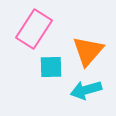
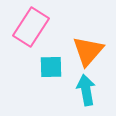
pink rectangle: moved 3 px left, 2 px up
cyan arrow: rotated 96 degrees clockwise
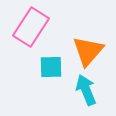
cyan arrow: rotated 12 degrees counterclockwise
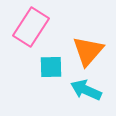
cyan arrow: rotated 44 degrees counterclockwise
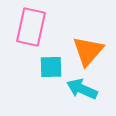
pink rectangle: rotated 21 degrees counterclockwise
cyan arrow: moved 4 px left, 1 px up
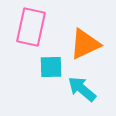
orange triangle: moved 3 px left, 7 px up; rotated 24 degrees clockwise
cyan arrow: rotated 16 degrees clockwise
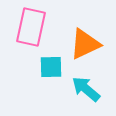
cyan arrow: moved 4 px right
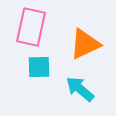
cyan square: moved 12 px left
cyan arrow: moved 6 px left
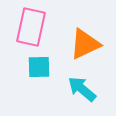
cyan arrow: moved 2 px right
